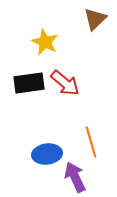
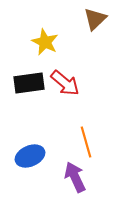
orange line: moved 5 px left
blue ellipse: moved 17 px left, 2 px down; rotated 16 degrees counterclockwise
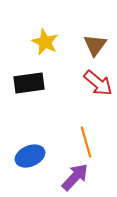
brown triangle: moved 26 px down; rotated 10 degrees counterclockwise
red arrow: moved 33 px right
purple arrow: rotated 68 degrees clockwise
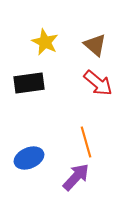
brown triangle: rotated 25 degrees counterclockwise
blue ellipse: moved 1 px left, 2 px down
purple arrow: moved 1 px right
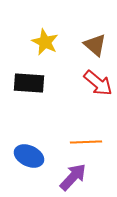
black rectangle: rotated 12 degrees clockwise
orange line: rotated 76 degrees counterclockwise
blue ellipse: moved 2 px up; rotated 48 degrees clockwise
purple arrow: moved 3 px left
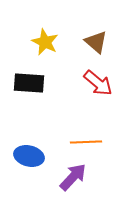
brown triangle: moved 1 px right, 3 px up
blue ellipse: rotated 12 degrees counterclockwise
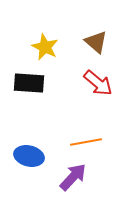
yellow star: moved 5 px down
orange line: rotated 8 degrees counterclockwise
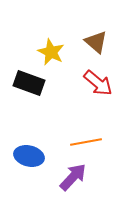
yellow star: moved 6 px right, 5 px down
black rectangle: rotated 16 degrees clockwise
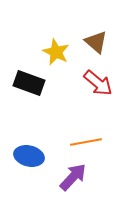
yellow star: moved 5 px right
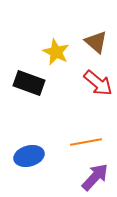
blue ellipse: rotated 28 degrees counterclockwise
purple arrow: moved 22 px right
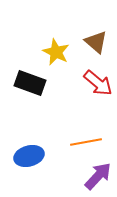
black rectangle: moved 1 px right
purple arrow: moved 3 px right, 1 px up
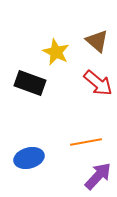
brown triangle: moved 1 px right, 1 px up
blue ellipse: moved 2 px down
